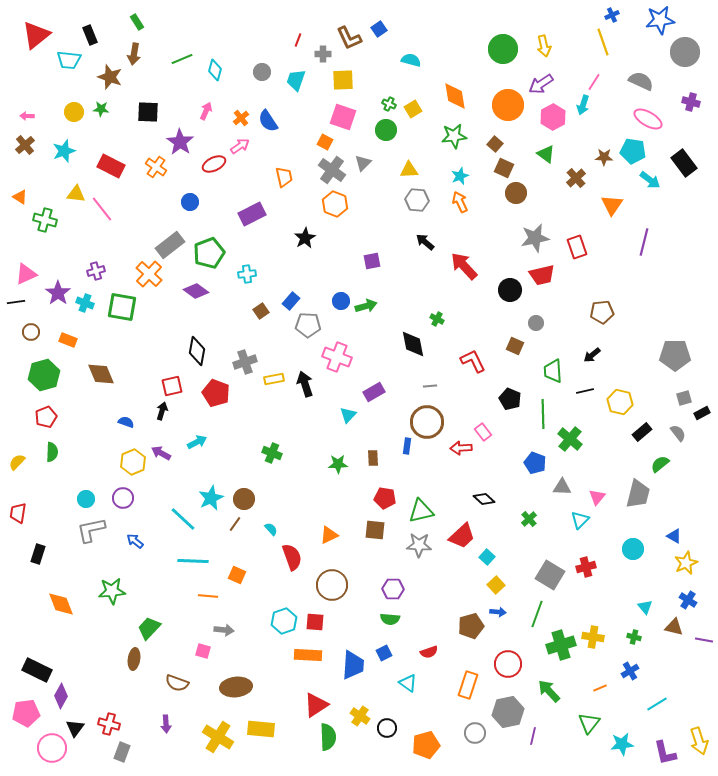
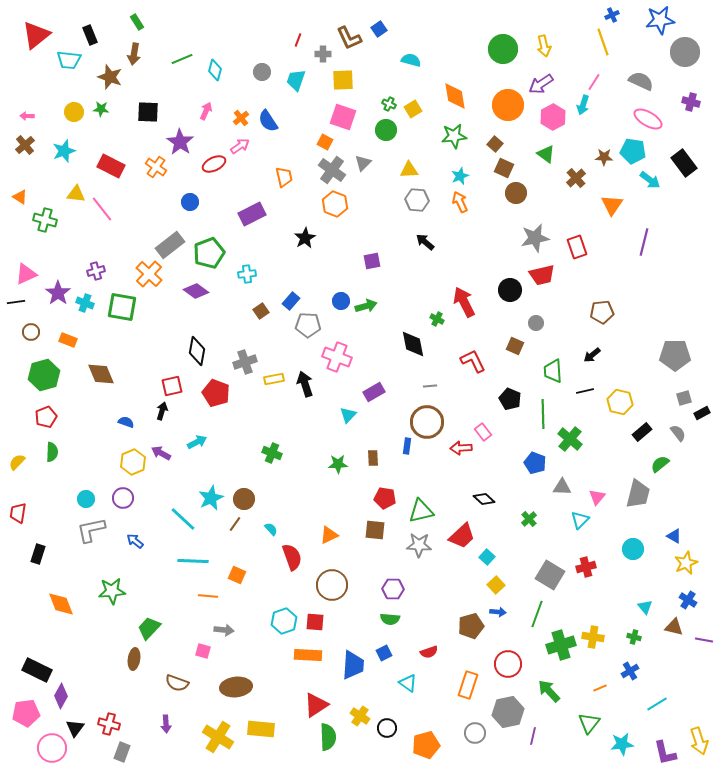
red arrow at (464, 266): moved 36 px down; rotated 16 degrees clockwise
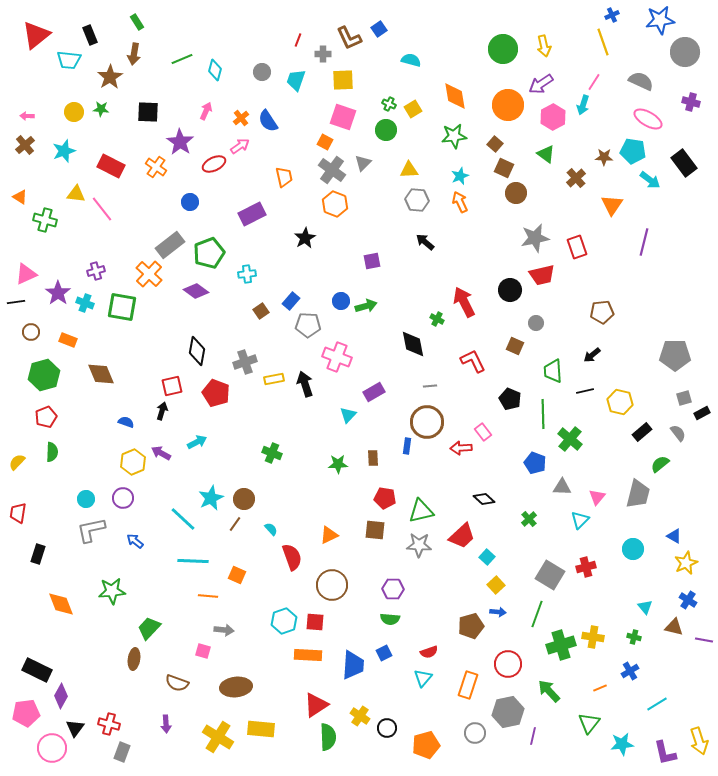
brown star at (110, 77): rotated 20 degrees clockwise
cyan triangle at (408, 683): moved 15 px right, 5 px up; rotated 36 degrees clockwise
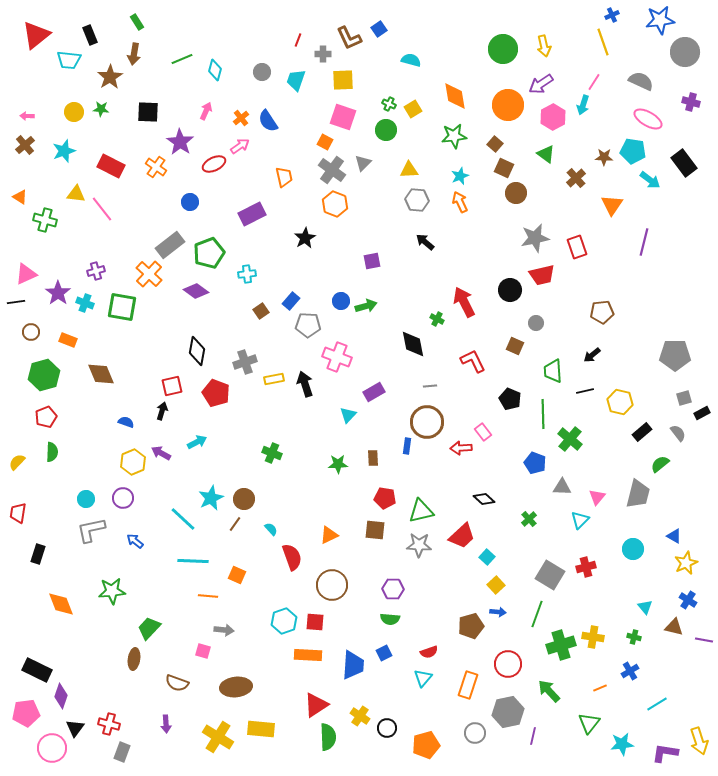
purple diamond at (61, 696): rotated 10 degrees counterclockwise
purple L-shape at (665, 753): rotated 112 degrees clockwise
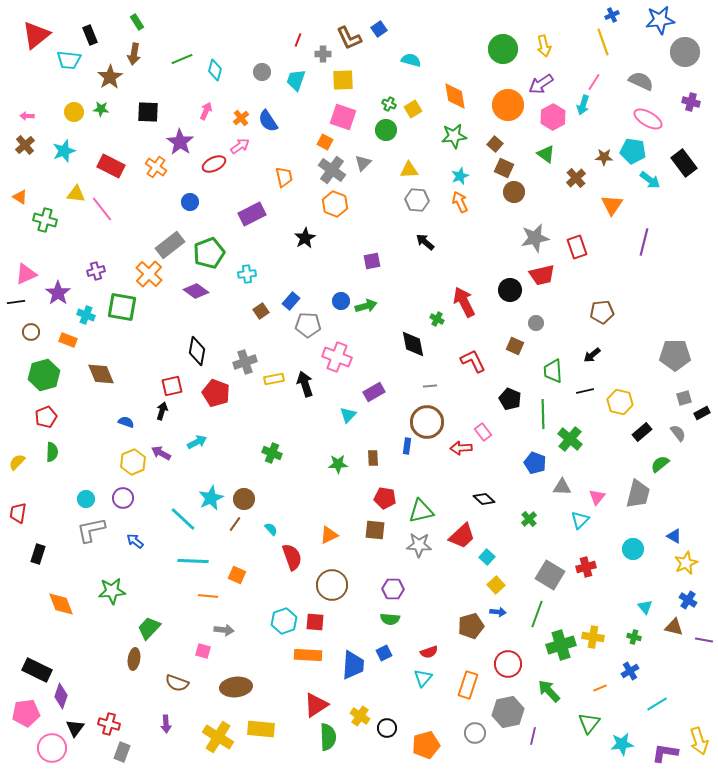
brown circle at (516, 193): moved 2 px left, 1 px up
cyan cross at (85, 303): moved 1 px right, 12 px down
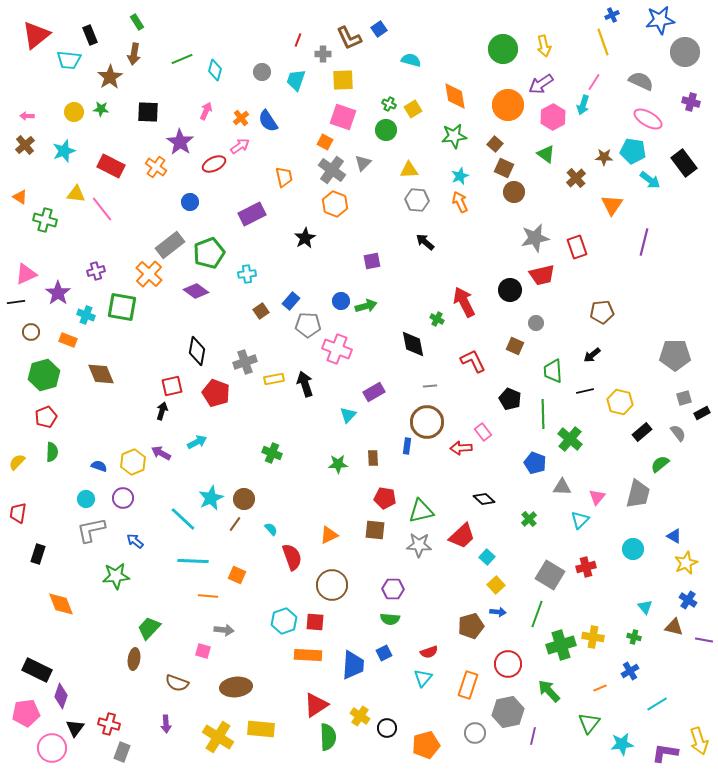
pink cross at (337, 357): moved 8 px up
blue semicircle at (126, 422): moved 27 px left, 44 px down
green star at (112, 591): moved 4 px right, 15 px up
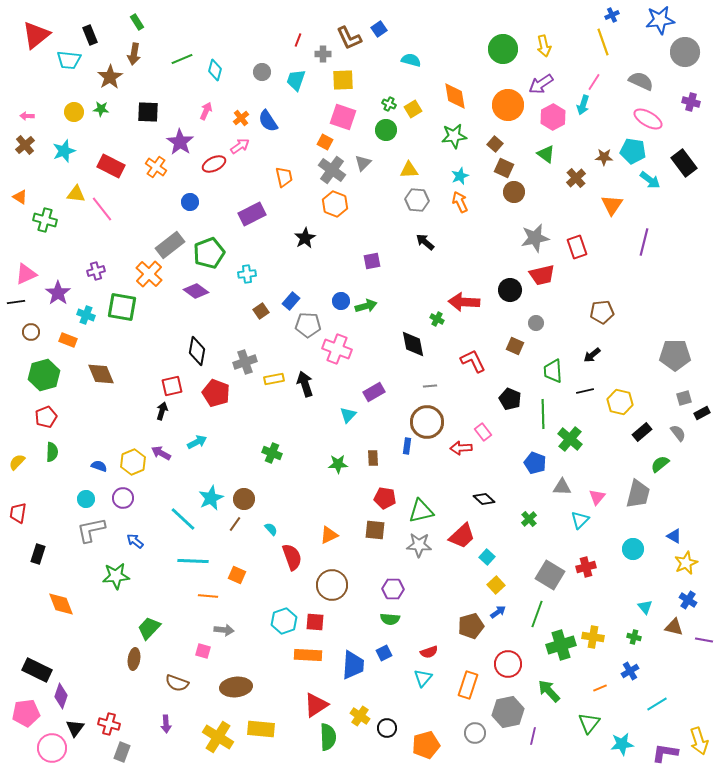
red arrow at (464, 302): rotated 60 degrees counterclockwise
blue arrow at (498, 612): rotated 42 degrees counterclockwise
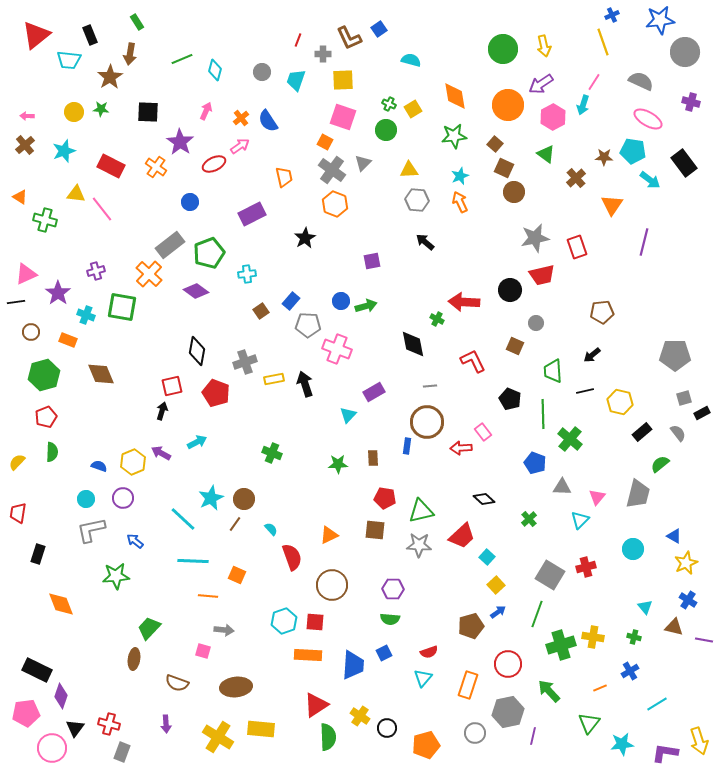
brown arrow at (134, 54): moved 4 px left
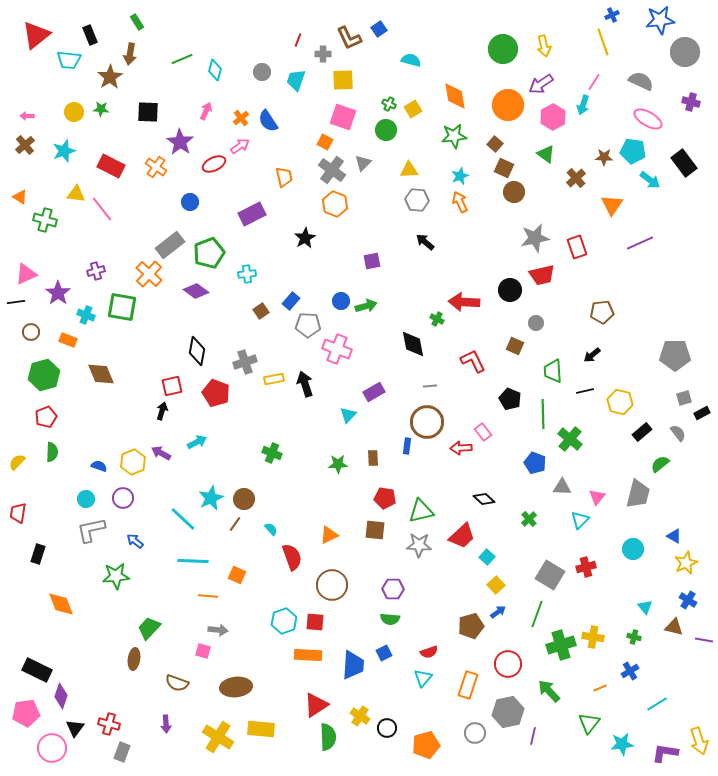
purple line at (644, 242): moved 4 px left, 1 px down; rotated 52 degrees clockwise
gray arrow at (224, 630): moved 6 px left
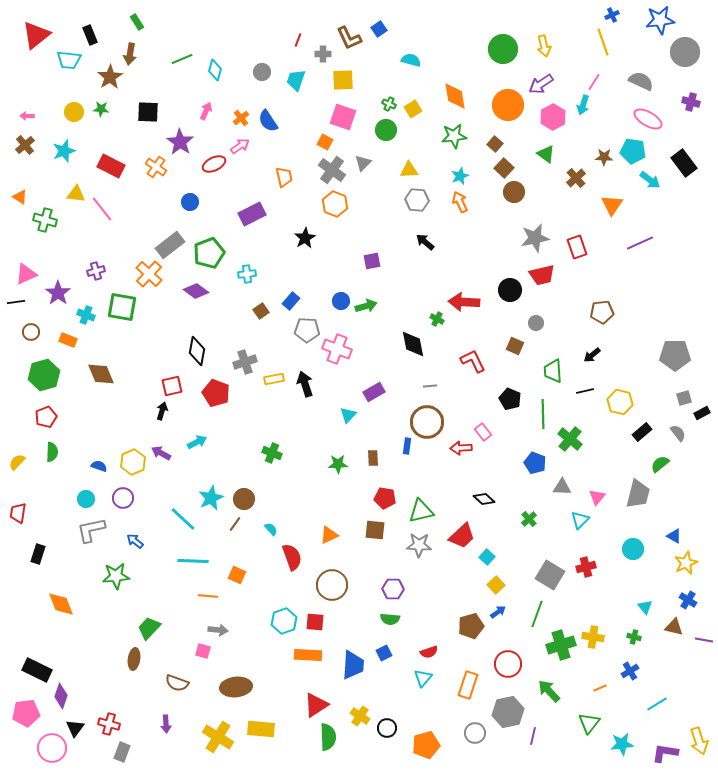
brown square at (504, 168): rotated 18 degrees clockwise
gray pentagon at (308, 325): moved 1 px left, 5 px down
